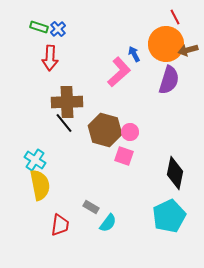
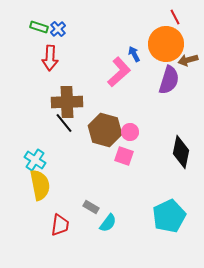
brown arrow: moved 10 px down
black diamond: moved 6 px right, 21 px up
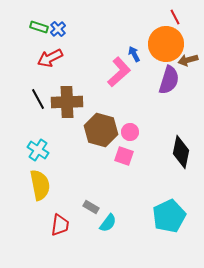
red arrow: rotated 60 degrees clockwise
black line: moved 26 px left, 24 px up; rotated 10 degrees clockwise
brown hexagon: moved 4 px left
cyan cross: moved 3 px right, 10 px up
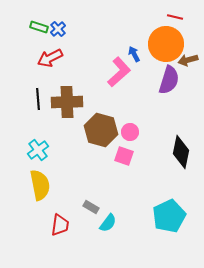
red line: rotated 49 degrees counterclockwise
black line: rotated 25 degrees clockwise
cyan cross: rotated 20 degrees clockwise
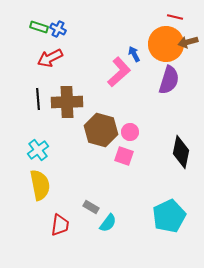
blue cross: rotated 21 degrees counterclockwise
brown arrow: moved 18 px up
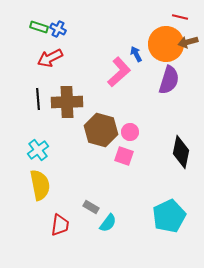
red line: moved 5 px right
blue arrow: moved 2 px right
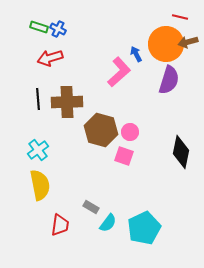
red arrow: rotated 10 degrees clockwise
cyan pentagon: moved 25 px left, 12 px down
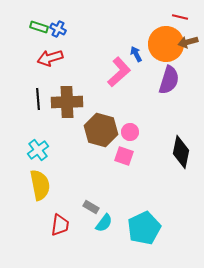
cyan semicircle: moved 4 px left
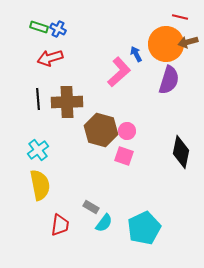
pink circle: moved 3 px left, 1 px up
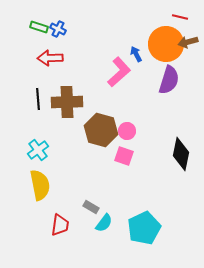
red arrow: rotated 15 degrees clockwise
black diamond: moved 2 px down
